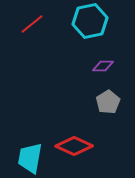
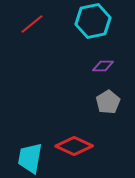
cyan hexagon: moved 3 px right
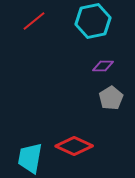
red line: moved 2 px right, 3 px up
gray pentagon: moved 3 px right, 4 px up
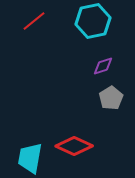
purple diamond: rotated 20 degrees counterclockwise
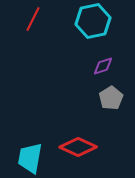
red line: moved 1 px left, 2 px up; rotated 25 degrees counterclockwise
red diamond: moved 4 px right, 1 px down
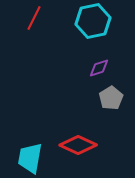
red line: moved 1 px right, 1 px up
purple diamond: moved 4 px left, 2 px down
red diamond: moved 2 px up
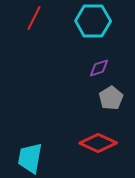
cyan hexagon: rotated 12 degrees clockwise
red diamond: moved 20 px right, 2 px up
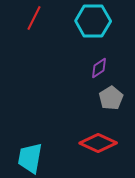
purple diamond: rotated 15 degrees counterclockwise
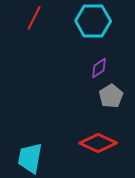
gray pentagon: moved 2 px up
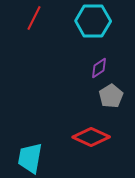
red diamond: moved 7 px left, 6 px up
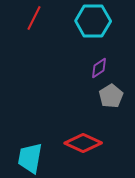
red diamond: moved 8 px left, 6 px down
